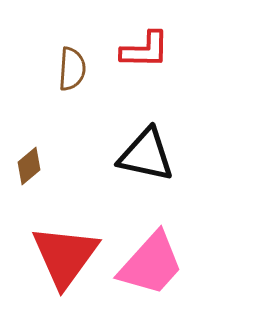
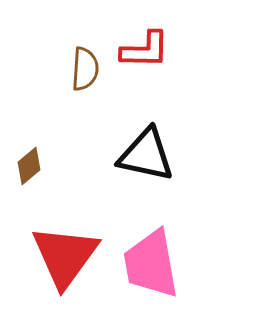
brown semicircle: moved 13 px right
pink trapezoid: rotated 128 degrees clockwise
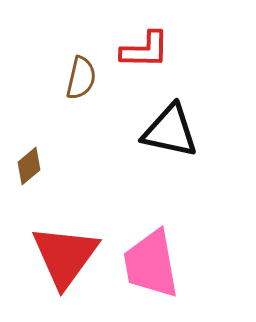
brown semicircle: moved 4 px left, 9 px down; rotated 9 degrees clockwise
black triangle: moved 24 px right, 24 px up
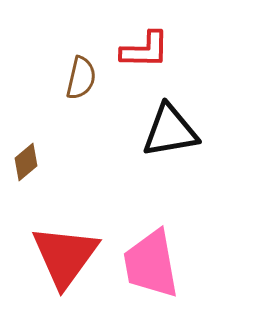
black triangle: rotated 22 degrees counterclockwise
brown diamond: moved 3 px left, 4 px up
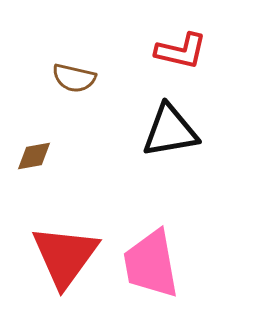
red L-shape: moved 36 px right, 1 px down; rotated 12 degrees clockwise
brown semicircle: moved 7 px left; rotated 90 degrees clockwise
brown diamond: moved 8 px right, 6 px up; rotated 30 degrees clockwise
